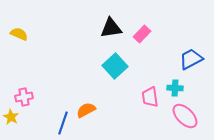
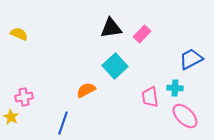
orange semicircle: moved 20 px up
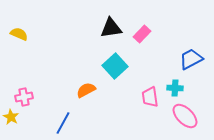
blue line: rotated 10 degrees clockwise
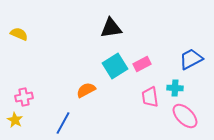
pink rectangle: moved 30 px down; rotated 18 degrees clockwise
cyan square: rotated 10 degrees clockwise
yellow star: moved 4 px right, 3 px down
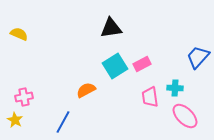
blue trapezoid: moved 7 px right, 2 px up; rotated 20 degrees counterclockwise
blue line: moved 1 px up
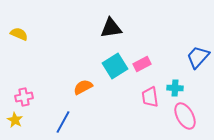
orange semicircle: moved 3 px left, 3 px up
pink ellipse: rotated 16 degrees clockwise
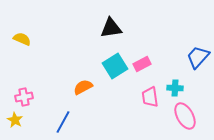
yellow semicircle: moved 3 px right, 5 px down
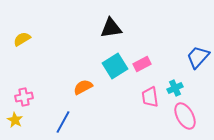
yellow semicircle: rotated 54 degrees counterclockwise
cyan cross: rotated 28 degrees counterclockwise
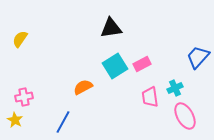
yellow semicircle: moved 2 px left; rotated 24 degrees counterclockwise
